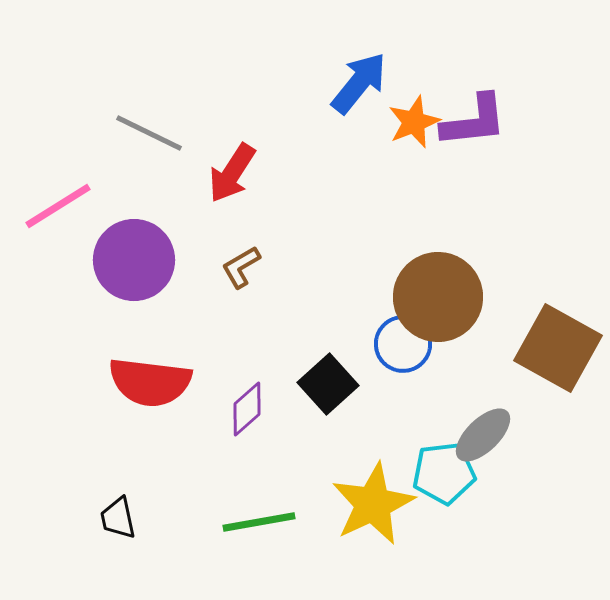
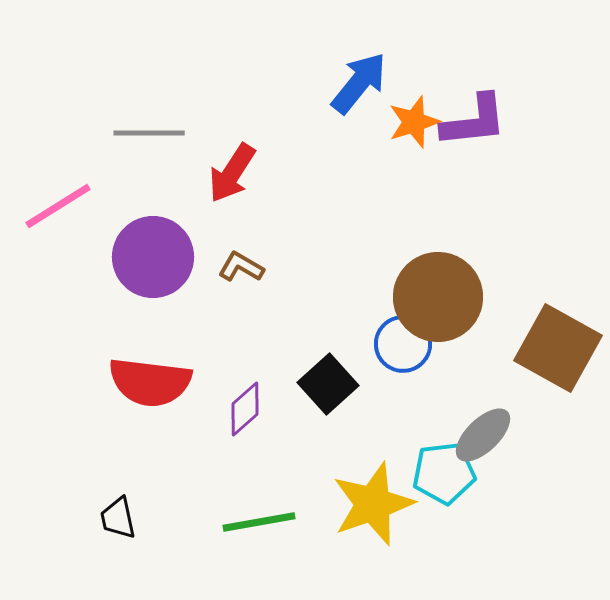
orange star: rotated 4 degrees clockwise
gray line: rotated 26 degrees counterclockwise
purple circle: moved 19 px right, 3 px up
brown L-shape: rotated 60 degrees clockwise
purple diamond: moved 2 px left
yellow star: rotated 6 degrees clockwise
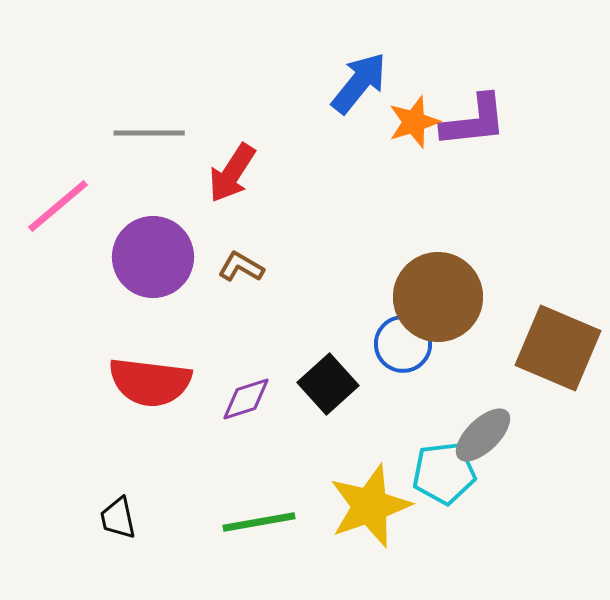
pink line: rotated 8 degrees counterclockwise
brown square: rotated 6 degrees counterclockwise
purple diamond: moved 1 px right, 10 px up; rotated 24 degrees clockwise
yellow star: moved 3 px left, 2 px down
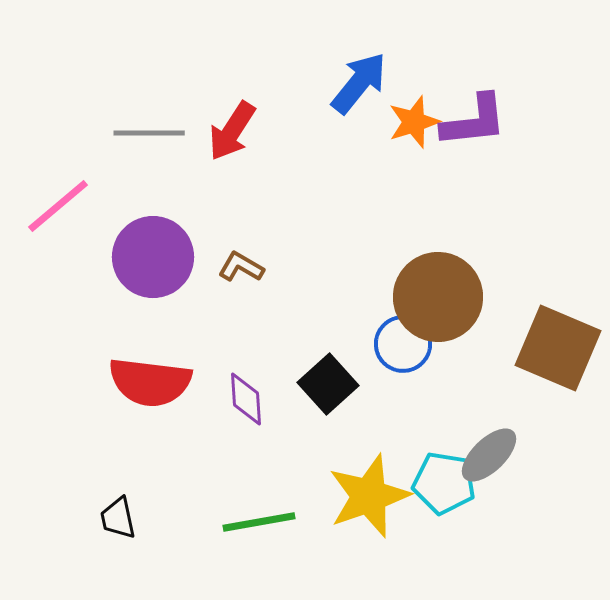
red arrow: moved 42 px up
purple diamond: rotated 76 degrees counterclockwise
gray ellipse: moved 6 px right, 20 px down
cyan pentagon: moved 10 px down; rotated 16 degrees clockwise
yellow star: moved 1 px left, 10 px up
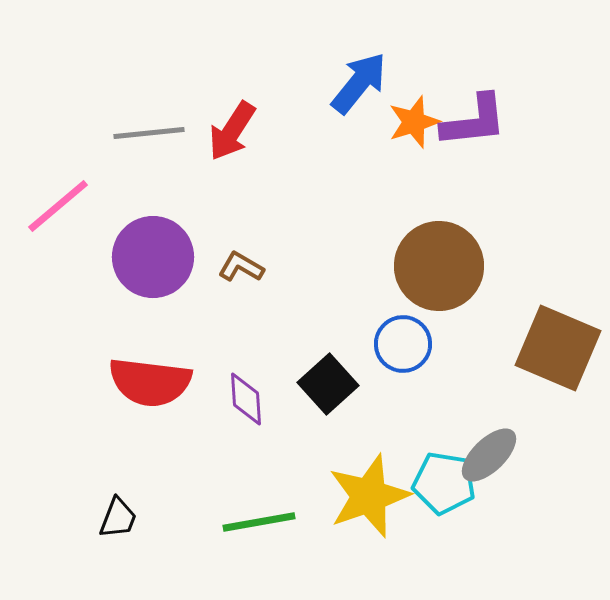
gray line: rotated 6 degrees counterclockwise
brown circle: moved 1 px right, 31 px up
black trapezoid: rotated 147 degrees counterclockwise
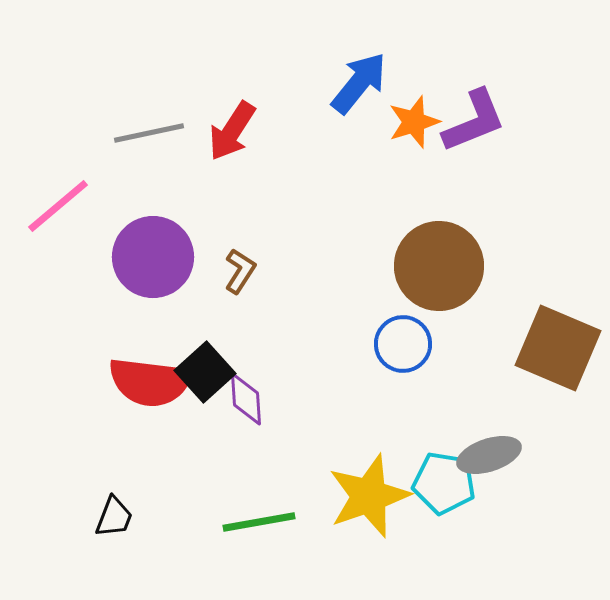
purple L-shape: rotated 16 degrees counterclockwise
gray line: rotated 6 degrees counterclockwise
brown L-shape: moved 1 px left, 4 px down; rotated 93 degrees clockwise
black square: moved 123 px left, 12 px up
gray ellipse: rotated 26 degrees clockwise
black trapezoid: moved 4 px left, 1 px up
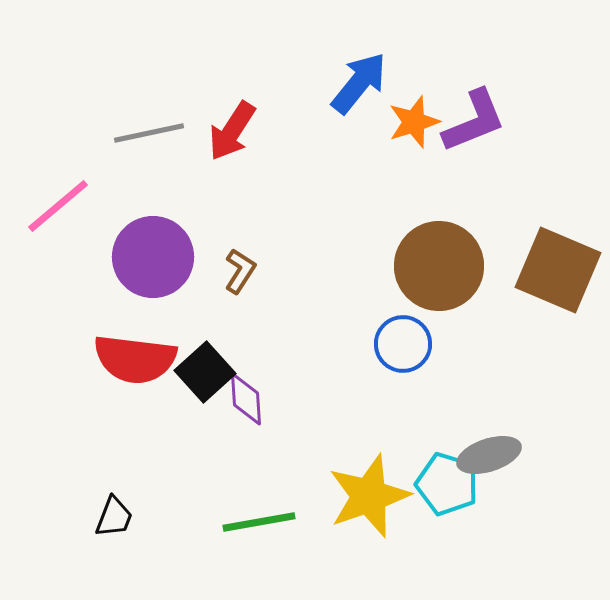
brown square: moved 78 px up
red semicircle: moved 15 px left, 23 px up
cyan pentagon: moved 3 px right, 1 px down; rotated 8 degrees clockwise
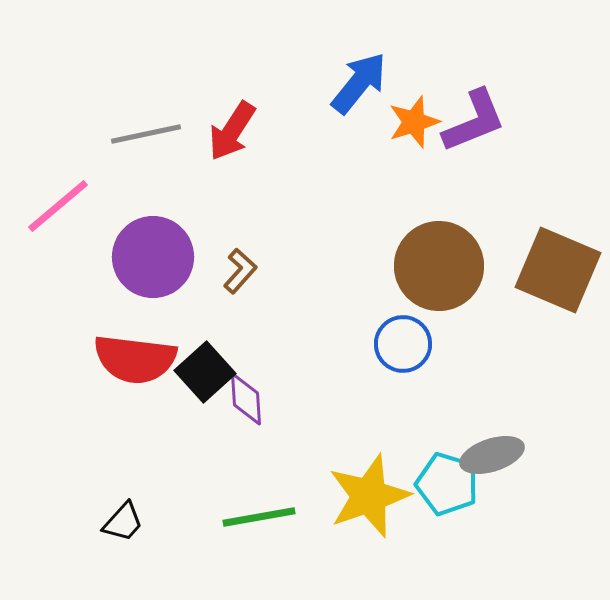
gray line: moved 3 px left, 1 px down
brown L-shape: rotated 9 degrees clockwise
gray ellipse: moved 3 px right
black trapezoid: moved 9 px right, 5 px down; rotated 21 degrees clockwise
green line: moved 5 px up
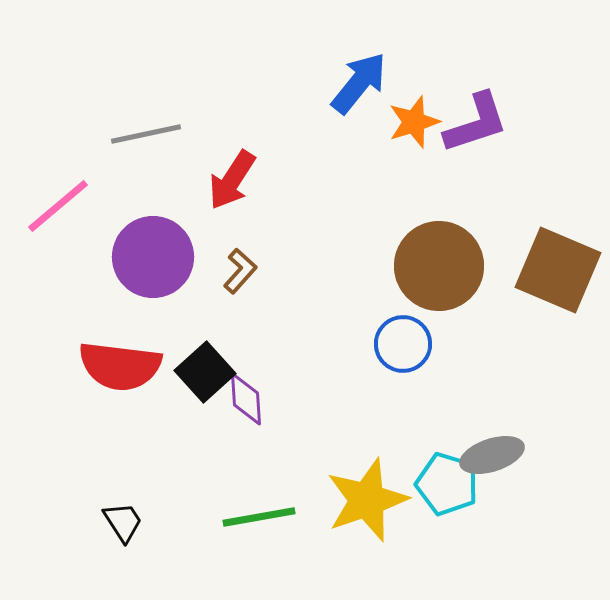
purple L-shape: moved 2 px right, 2 px down; rotated 4 degrees clockwise
red arrow: moved 49 px down
red semicircle: moved 15 px left, 7 px down
yellow star: moved 2 px left, 4 px down
black trapezoid: rotated 75 degrees counterclockwise
